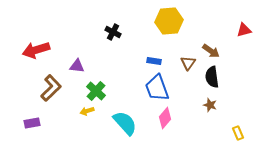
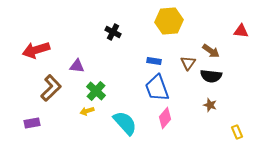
red triangle: moved 3 px left, 1 px down; rotated 21 degrees clockwise
black semicircle: moved 1 px left, 1 px up; rotated 75 degrees counterclockwise
yellow rectangle: moved 1 px left, 1 px up
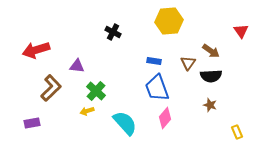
red triangle: rotated 49 degrees clockwise
black semicircle: rotated 10 degrees counterclockwise
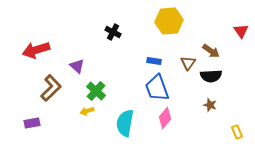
purple triangle: rotated 35 degrees clockwise
cyan semicircle: rotated 128 degrees counterclockwise
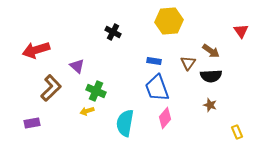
green cross: rotated 18 degrees counterclockwise
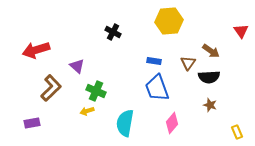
black semicircle: moved 2 px left, 1 px down
pink diamond: moved 7 px right, 5 px down
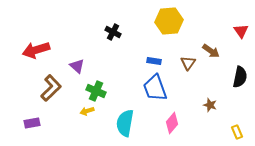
black semicircle: moved 31 px right; rotated 75 degrees counterclockwise
blue trapezoid: moved 2 px left
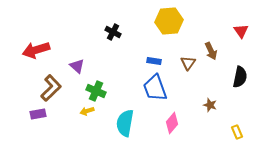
brown arrow: rotated 30 degrees clockwise
purple rectangle: moved 6 px right, 9 px up
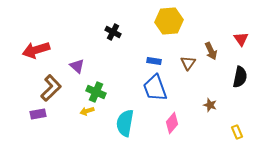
red triangle: moved 8 px down
green cross: moved 1 px down
